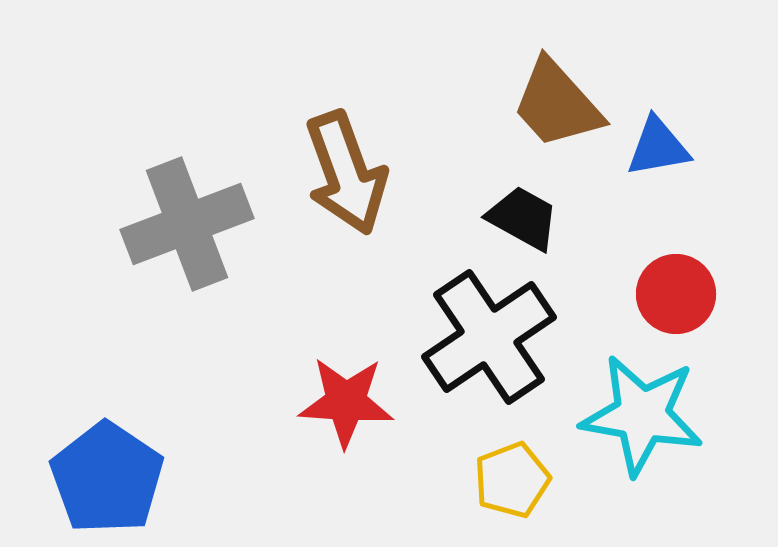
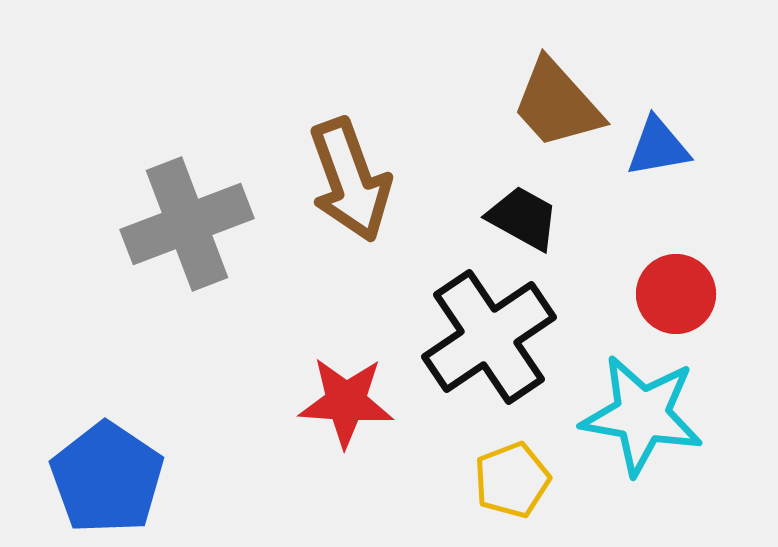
brown arrow: moved 4 px right, 7 px down
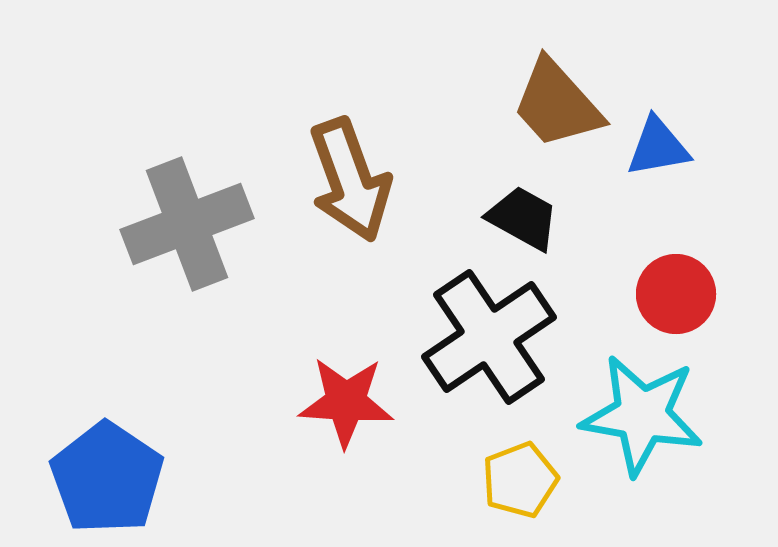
yellow pentagon: moved 8 px right
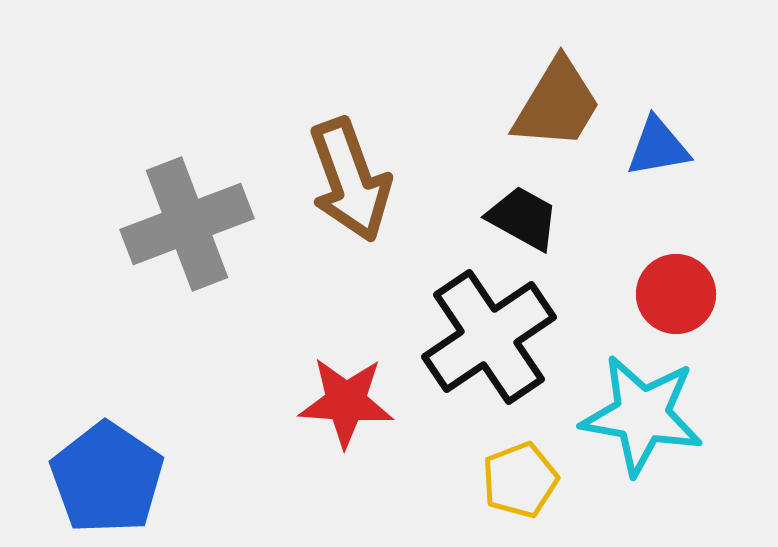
brown trapezoid: rotated 107 degrees counterclockwise
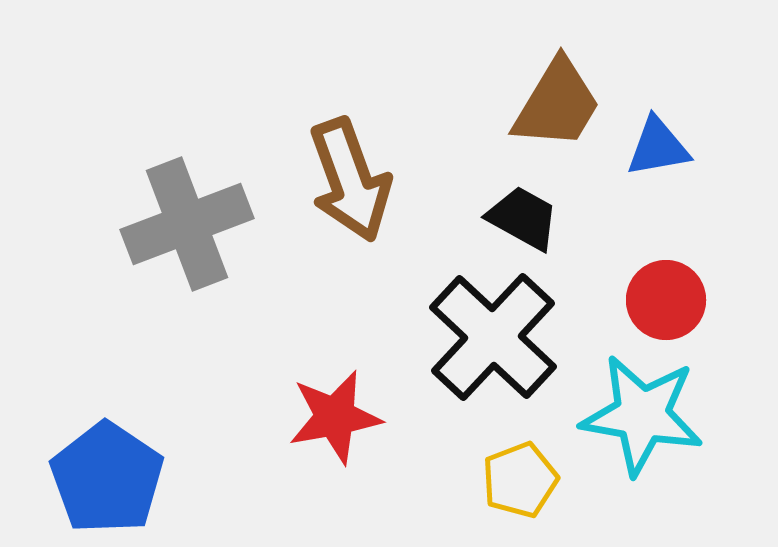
red circle: moved 10 px left, 6 px down
black cross: moved 4 px right; rotated 13 degrees counterclockwise
red star: moved 11 px left, 15 px down; rotated 14 degrees counterclockwise
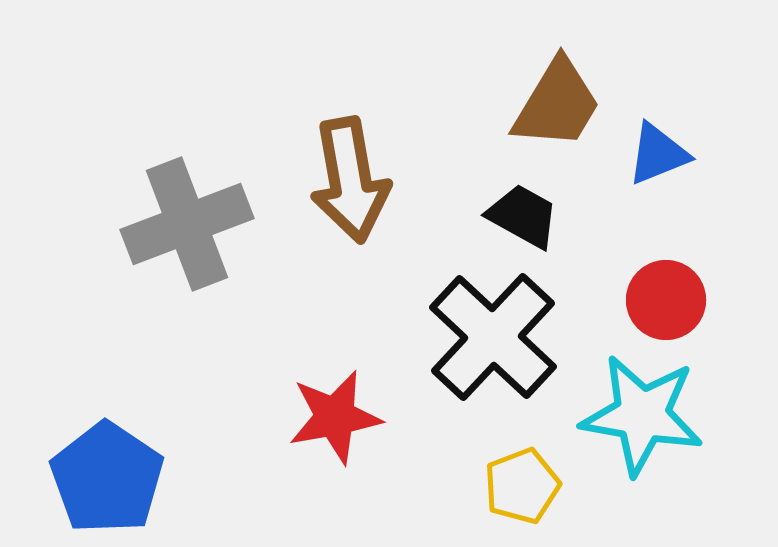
blue triangle: moved 7 px down; rotated 12 degrees counterclockwise
brown arrow: rotated 10 degrees clockwise
black trapezoid: moved 2 px up
yellow pentagon: moved 2 px right, 6 px down
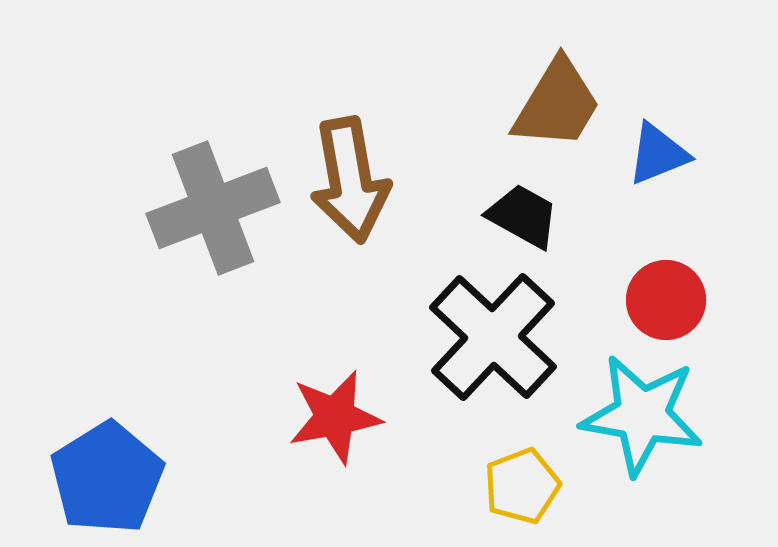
gray cross: moved 26 px right, 16 px up
blue pentagon: rotated 6 degrees clockwise
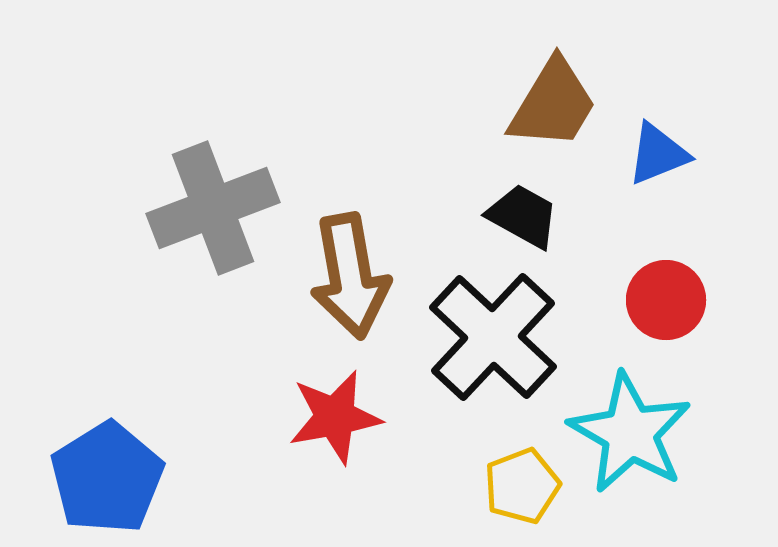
brown trapezoid: moved 4 px left
brown arrow: moved 96 px down
cyan star: moved 12 px left, 18 px down; rotated 20 degrees clockwise
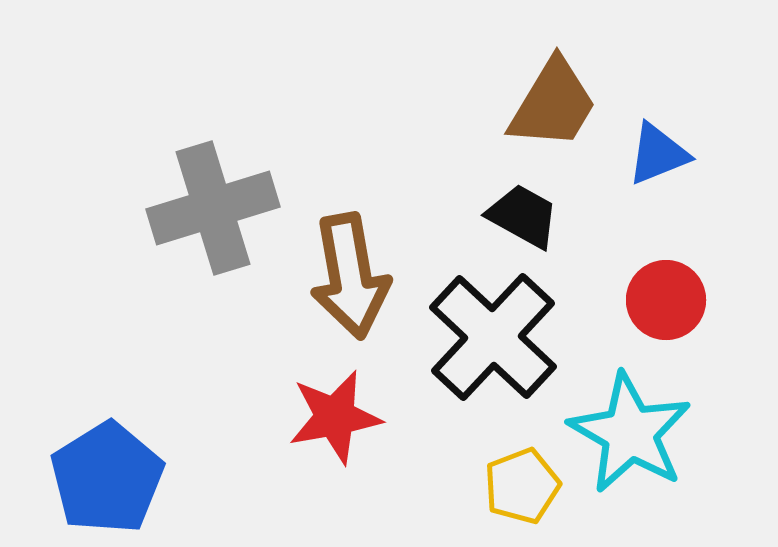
gray cross: rotated 4 degrees clockwise
